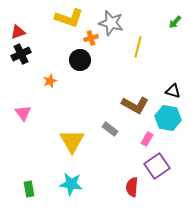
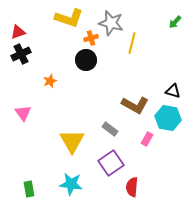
yellow line: moved 6 px left, 4 px up
black circle: moved 6 px right
purple square: moved 46 px left, 3 px up
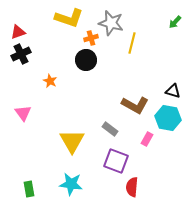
orange star: rotated 24 degrees counterclockwise
purple square: moved 5 px right, 2 px up; rotated 35 degrees counterclockwise
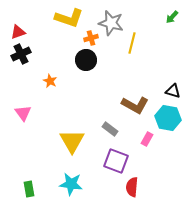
green arrow: moved 3 px left, 5 px up
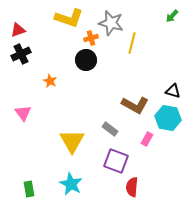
green arrow: moved 1 px up
red triangle: moved 2 px up
cyan star: rotated 20 degrees clockwise
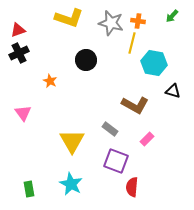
orange cross: moved 47 px right, 17 px up; rotated 24 degrees clockwise
black cross: moved 2 px left, 1 px up
cyan hexagon: moved 14 px left, 55 px up
pink rectangle: rotated 16 degrees clockwise
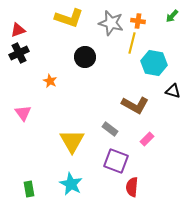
black circle: moved 1 px left, 3 px up
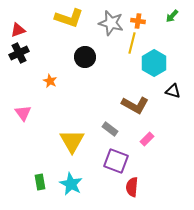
cyan hexagon: rotated 20 degrees clockwise
green rectangle: moved 11 px right, 7 px up
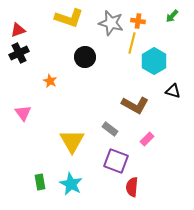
cyan hexagon: moved 2 px up
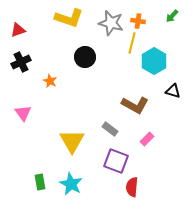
black cross: moved 2 px right, 9 px down
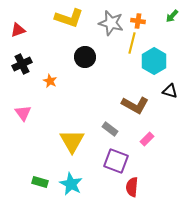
black cross: moved 1 px right, 2 px down
black triangle: moved 3 px left
green rectangle: rotated 63 degrees counterclockwise
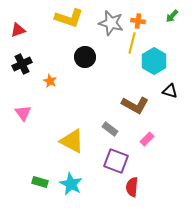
yellow triangle: rotated 32 degrees counterclockwise
